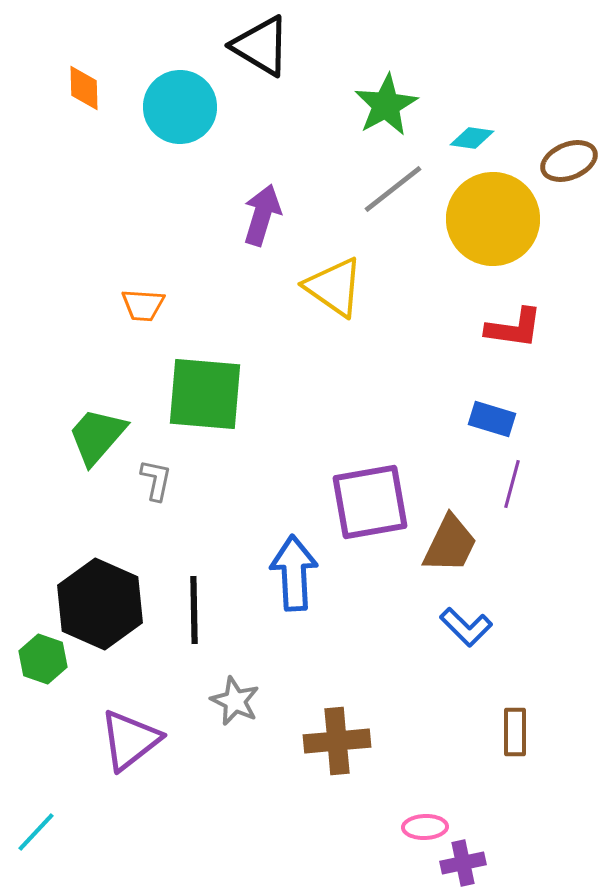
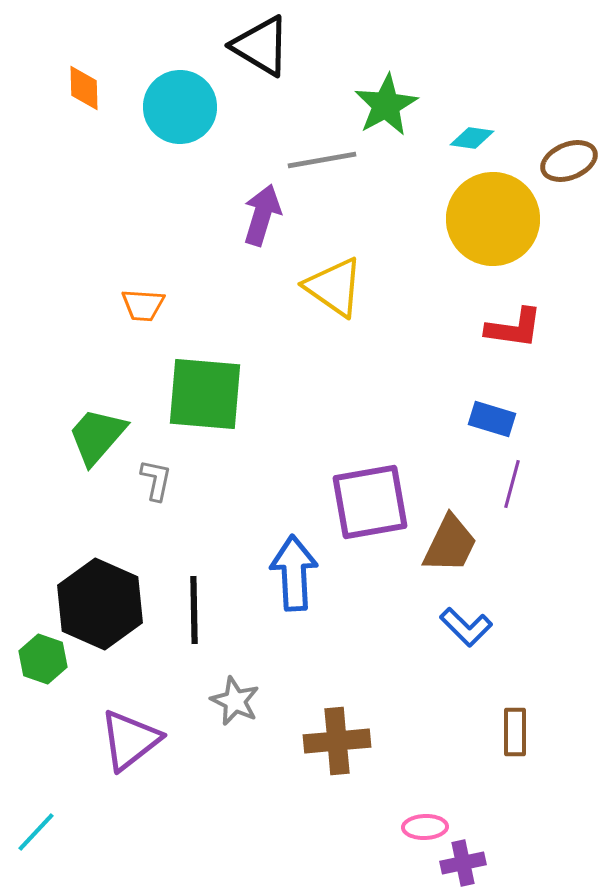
gray line: moved 71 px left, 29 px up; rotated 28 degrees clockwise
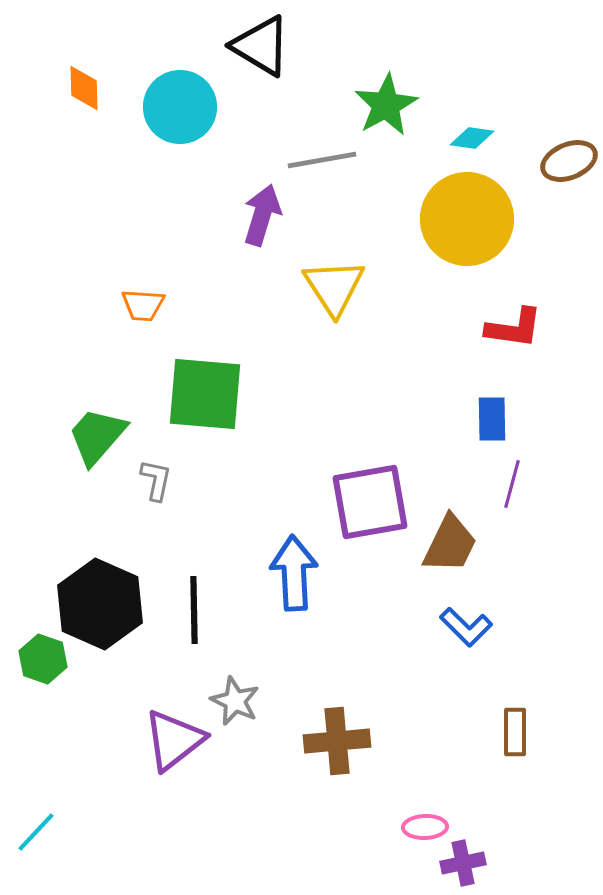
yellow circle: moved 26 px left
yellow triangle: rotated 22 degrees clockwise
blue rectangle: rotated 72 degrees clockwise
purple triangle: moved 44 px right
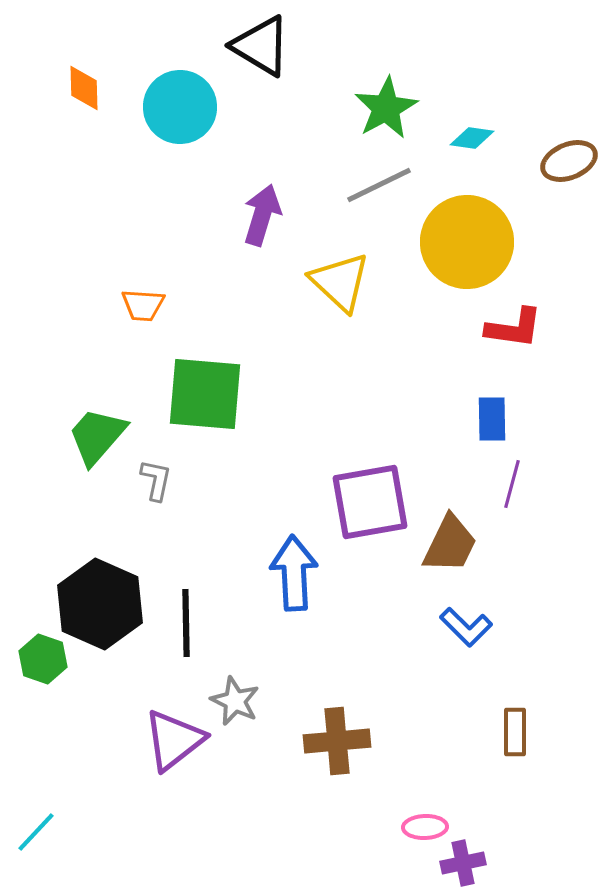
green star: moved 3 px down
gray line: moved 57 px right, 25 px down; rotated 16 degrees counterclockwise
yellow circle: moved 23 px down
yellow triangle: moved 6 px right, 5 px up; rotated 14 degrees counterclockwise
black line: moved 8 px left, 13 px down
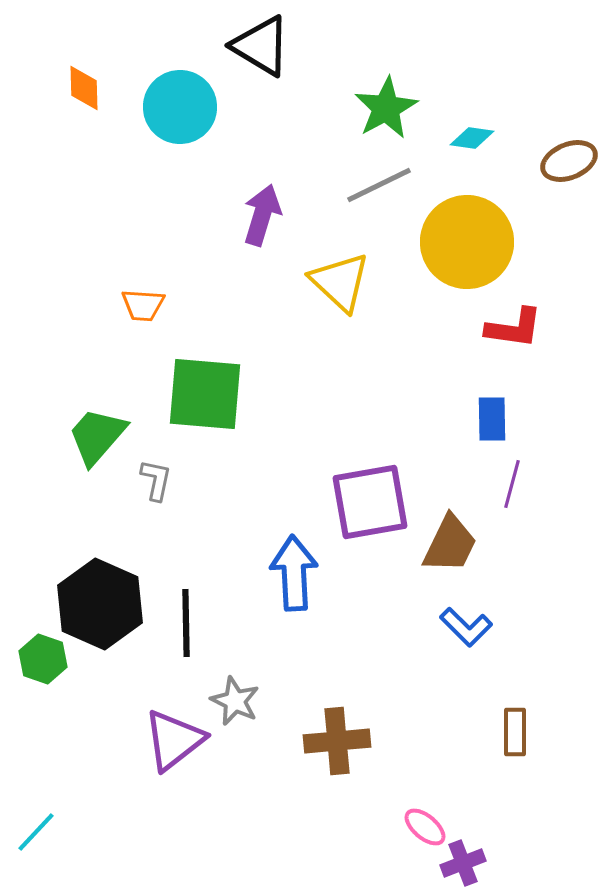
pink ellipse: rotated 42 degrees clockwise
purple cross: rotated 9 degrees counterclockwise
